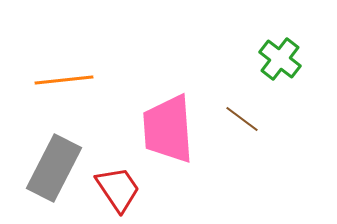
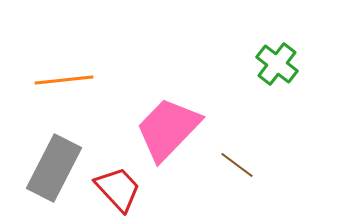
green cross: moved 3 px left, 5 px down
brown line: moved 5 px left, 46 px down
pink trapezoid: rotated 48 degrees clockwise
red trapezoid: rotated 9 degrees counterclockwise
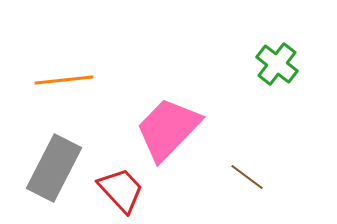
brown line: moved 10 px right, 12 px down
red trapezoid: moved 3 px right, 1 px down
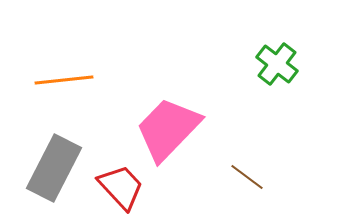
red trapezoid: moved 3 px up
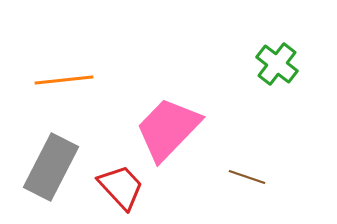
gray rectangle: moved 3 px left, 1 px up
brown line: rotated 18 degrees counterclockwise
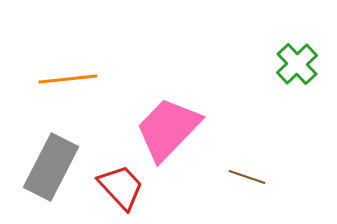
green cross: moved 20 px right; rotated 9 degrees clockwise
orange line: moved 4 px right, 1 px up
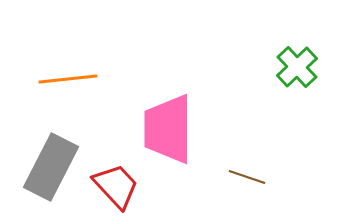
green cross: moved 3 px down
pink trapezoid: rotated 44 degrees counterclockwise
red trapezoid: moved 5 px left, 1 px up
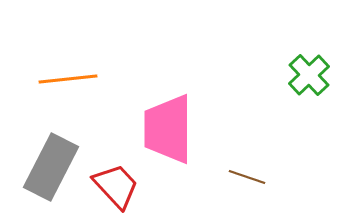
green cross: moved 12 px right, 8 px down
